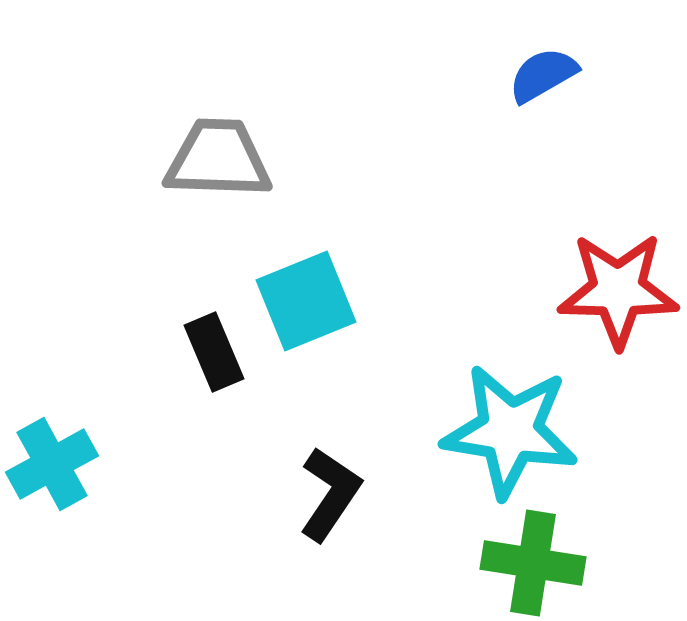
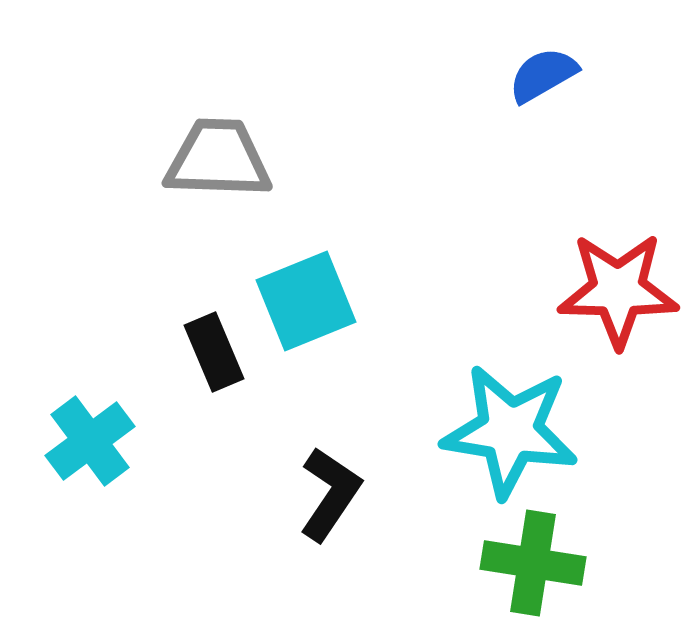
cyan cross: moved 38 px right, 23 px up; rotated 8 degrees counterclockwise
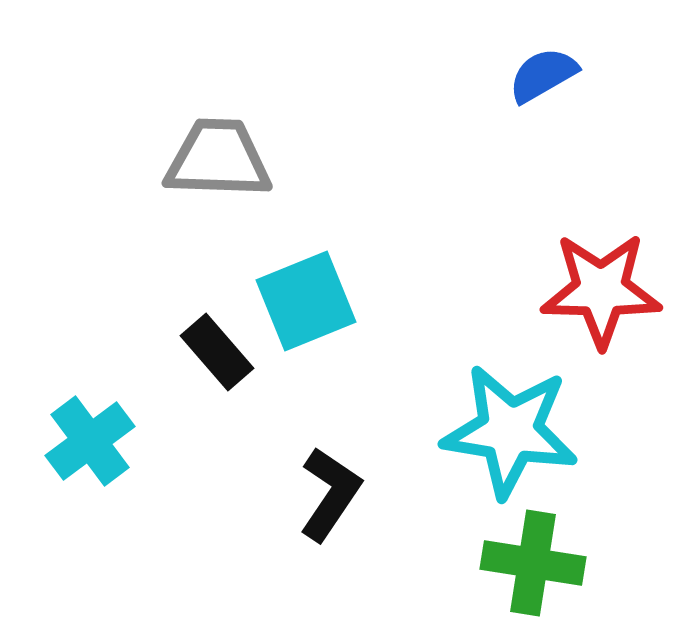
red star: moved 17 px left
black rectangle: moved 3 px right; rotated 18 degrees counterclockwise
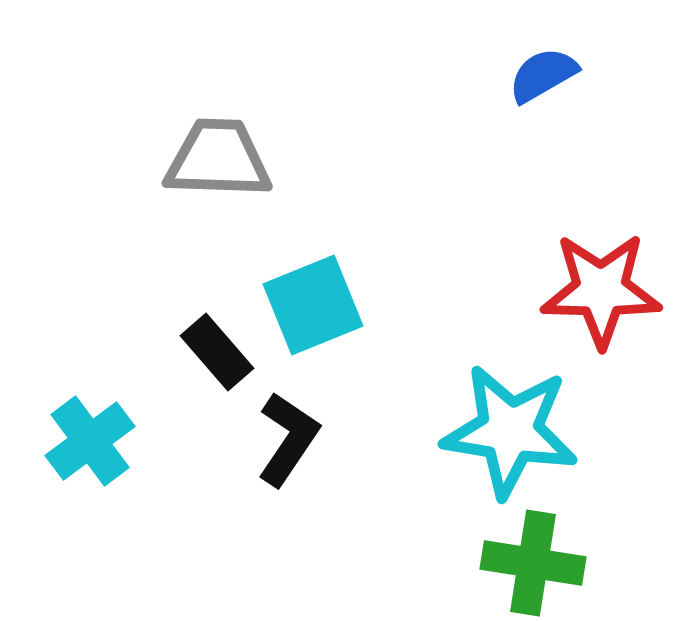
cyan square: moved 7 px right, 4 px down
black L-shape: moved 42 px left, 55 px up
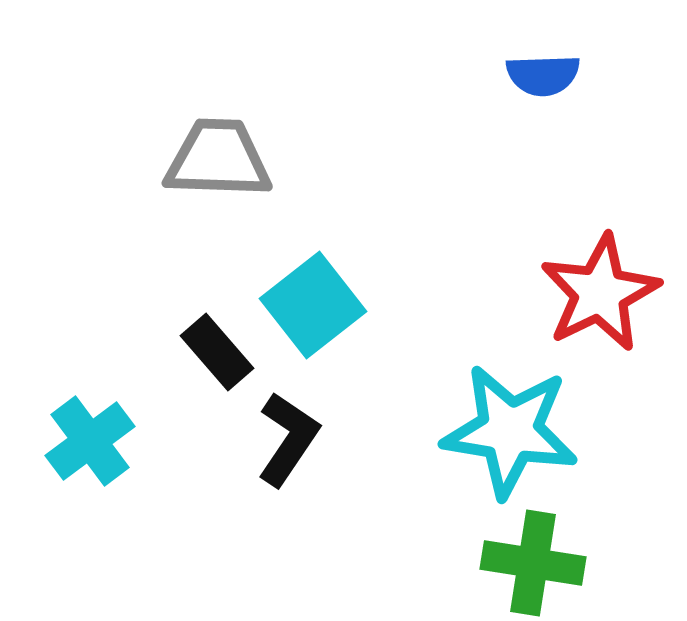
blue semicircle: rotated 152 degrees counterclockwise
red star: moved 1 px left, 3 px down; rotated 27 degrees counterclockwise
cyan square: rotated 16 degrees counterclockwise
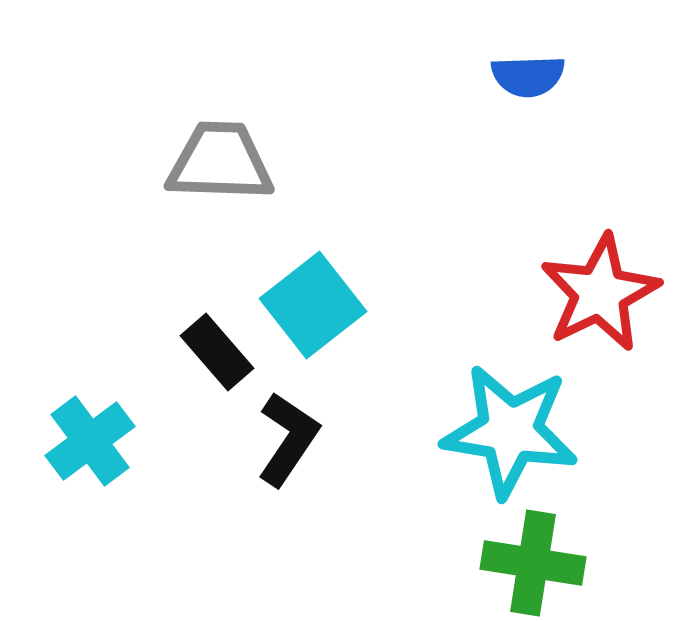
blue semicircle: moved 15 px left, 1 px down
gray trapezoid: moved 2 px right, 3 px down
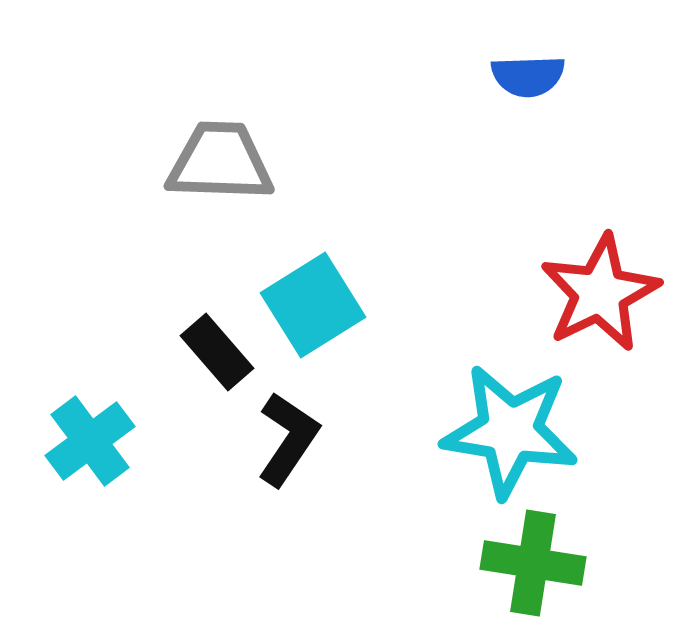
cyan square: rotated 6 degrees clockwise
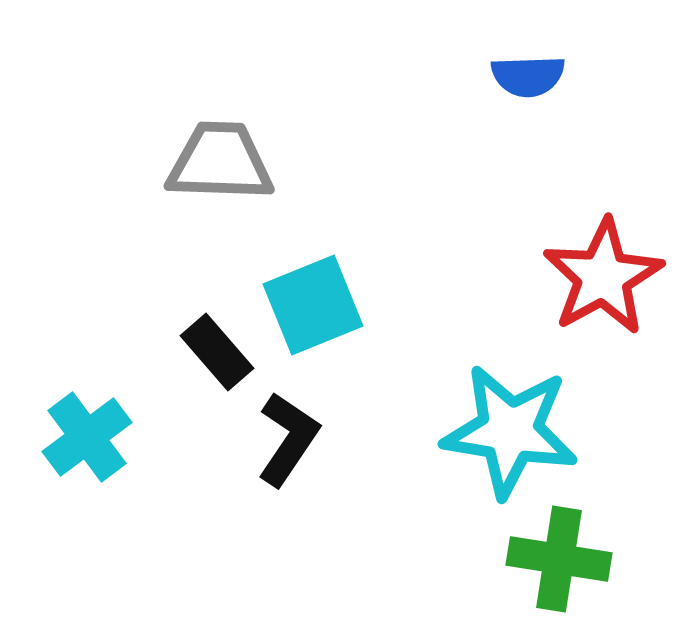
red star: moved 3 px right, 16 px up; rotated 3 degrees counterclockwise
cyan square: rotated 10 degrees clockwise
cyan cross: moved 3 px left, 4 px up
green cross: moved 26 px right, 4 px up
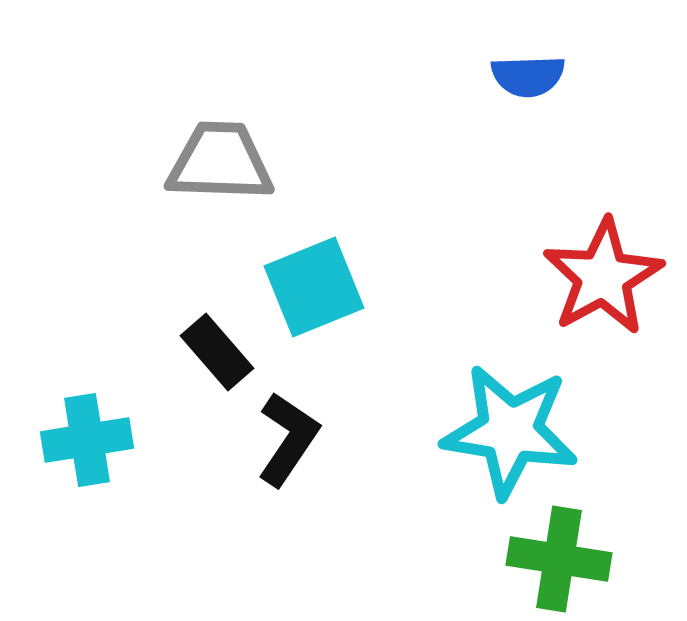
cyan square: moved 1 px right, 18 px up
cyan cross: moved 3 px down; rotated 28 degrees clockwise
